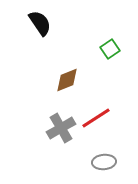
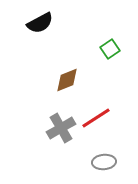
black semicircle: rotated 96 degrees clockwise
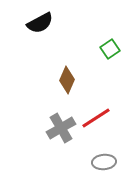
brown diamond: rotated 44 degrees counterclockwise
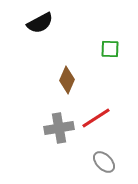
green square: rotated 36 degrees clockwise
gray cross: moved 2 px left; rotated 20 degrees clockwise
gray ellipse: rotated 50 degrees clockwise
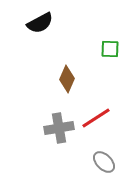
brown diamond: moved 1 px up
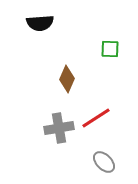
black semicircle: rotated 24 degrees clockwise
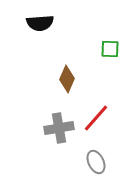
red line: rotated 16 degrees counterclockwise
gray ellipse: moved 8 px left; rotated 20 degrees clockwise
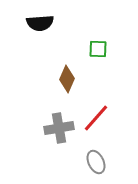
green square: moved 12 px left
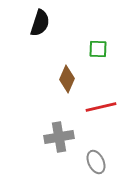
black semicircle: rotated 68 degrees counterclockwise
red line: moved 5 px right, 11 px up; rotated 36 degrees clockwise
gray cross: moved 9 px down
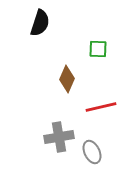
gray ellipse: moved 4 px left, 10 px up
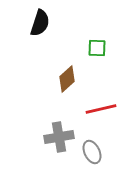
green square: moved 1 px left, 1 px up
brown diamond: rotated 24 degrees clockwise
red line: moved 2 px down
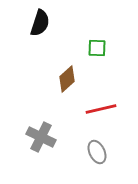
gray cross: moved 18 px left; rotated 36 degrees clockwise
gray ellipse: moved 5 px right
